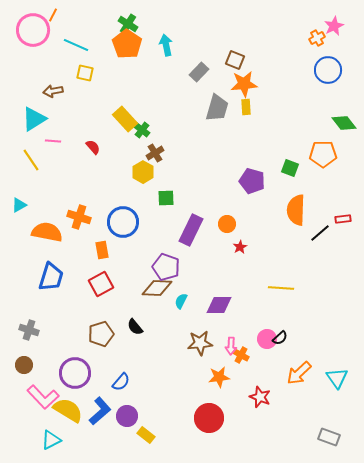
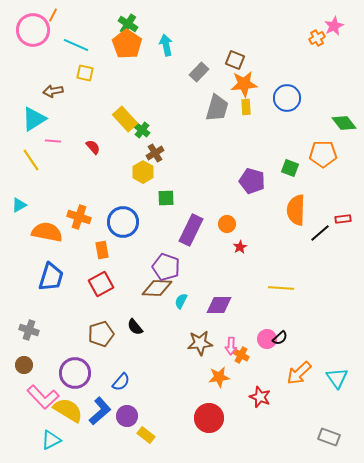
blue circle at (328, 70): moved 41 px left, 28 px down
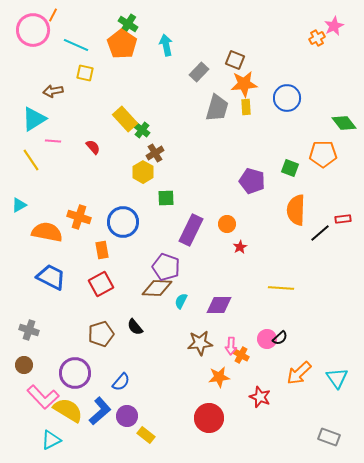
orange pentagon at (127, 44): moved 5 px left
blue trapezoid at (51, 277): rotated 80 degrees counterclockwise
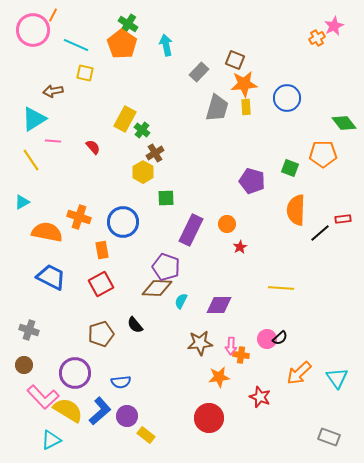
yellow rectangle at (125, 119): rotated 70 degrees clockwise
cyan triangle at (19, 205): moved 3 px right, 3 px up
black semicircle at (135, 327): moved 2 px up
orange cross at (241, 355): rotated 21 degrees counterclockwise
blue semicircle at (121, 382): rotated 42 degrees clockwise
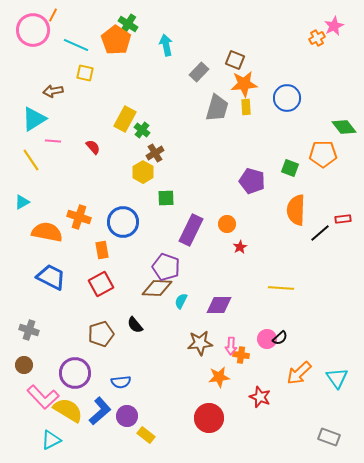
orange pentagon at (122, 44): moved 6 px left, 4 px up
green diamond at (344, 123): moved 4 px down
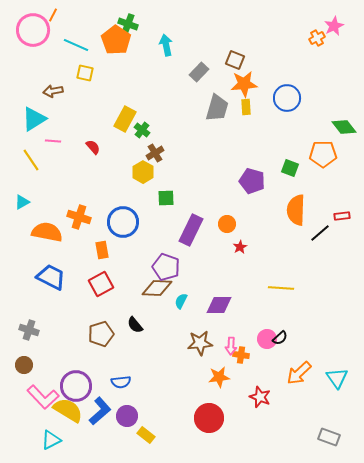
green cross at (128, 24): rotated 12 degrees counterclockwise
red rectangle at (343, 219): moved 1 px left, 3 px up
purple circle at (75, 373): moved 1 px right, 13 px down
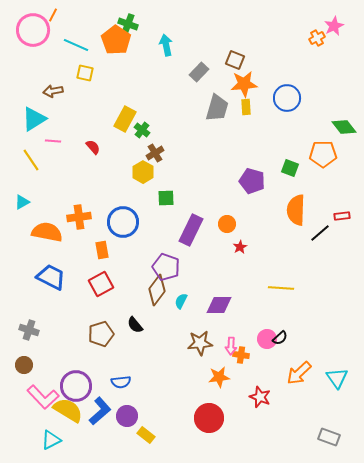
orange cross at (79, 217): rotated 25 degrees counterclockwise
brown diamond at (157, 288): moved 2 px down; rotated 56 degrees counterclockwise
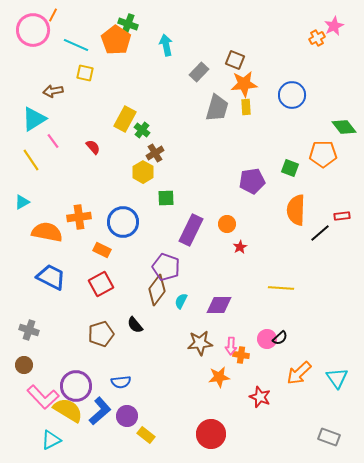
blue circle at (287, 98): moved 5 px right, 3 px up
pink line at (53, 141): rotated 49 degrees clockwise
purple pentagon at (252, 181): rotated 25 degrees counterclockwise
orange rectangle at (102, 250): rotated 54 degrees counterclockwise
red circle at (209, 418): moved 2 px right, 16 px down
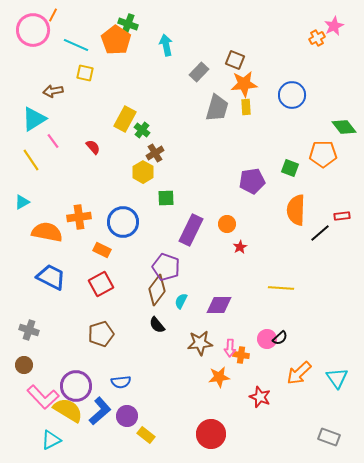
black semicircle at (135, 325): moved 22 px right
pink arrow at (231, 346): moved 1 px left, 2 px down
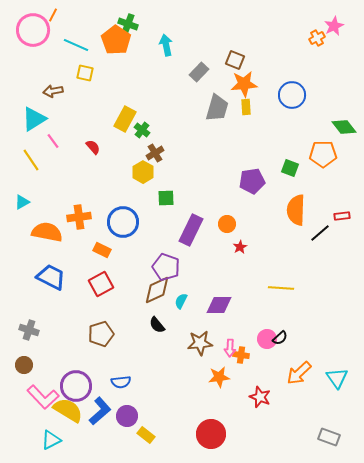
brown diamond at (157, 290): rotated 28 degrees clockwise
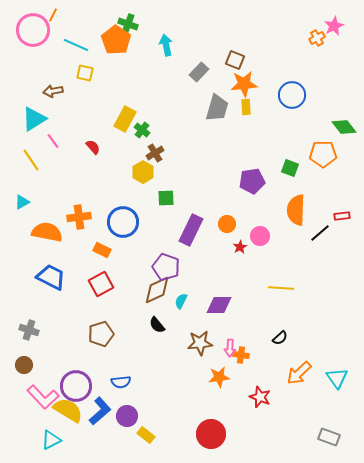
pink circle at (267, 339): moved 7 px left, 103 px up
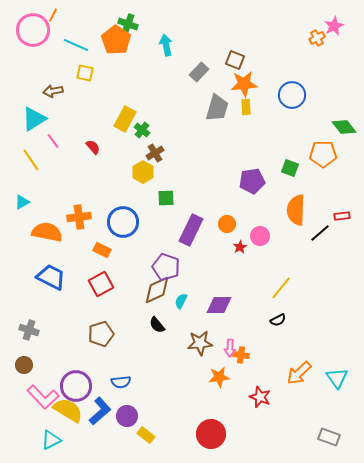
yellow line at (281, 288): rotated 55 degrees counterclockwise
black semicircle at (280, 338): moved 2 px left, 18 px up; rotated 14 degrees clockwise
